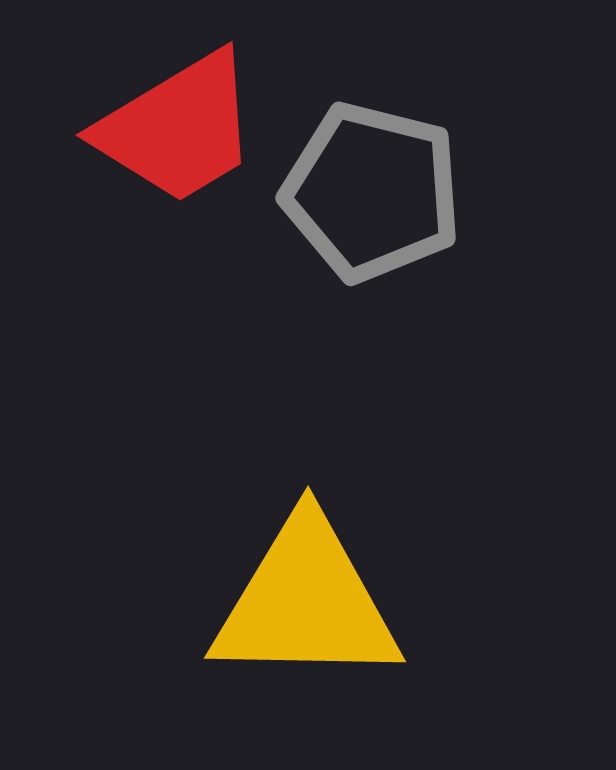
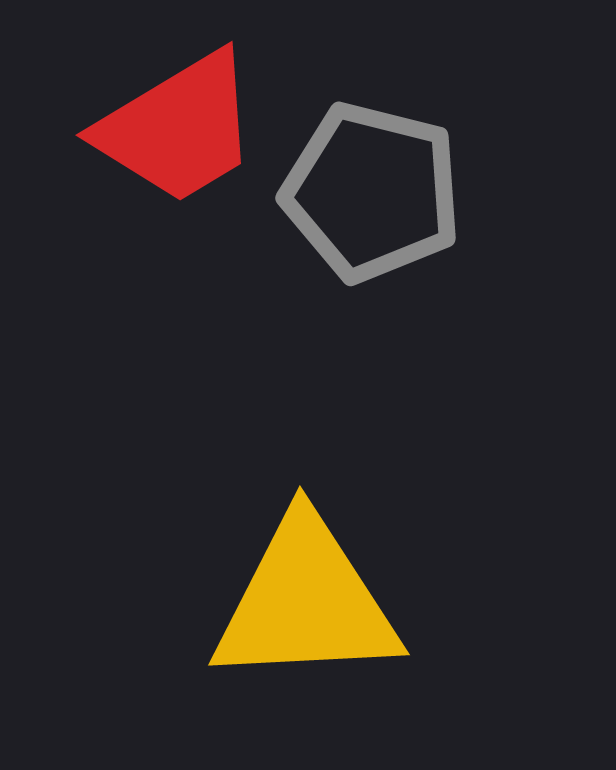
yellow triangle: rotated 4 degrees counterclockwise
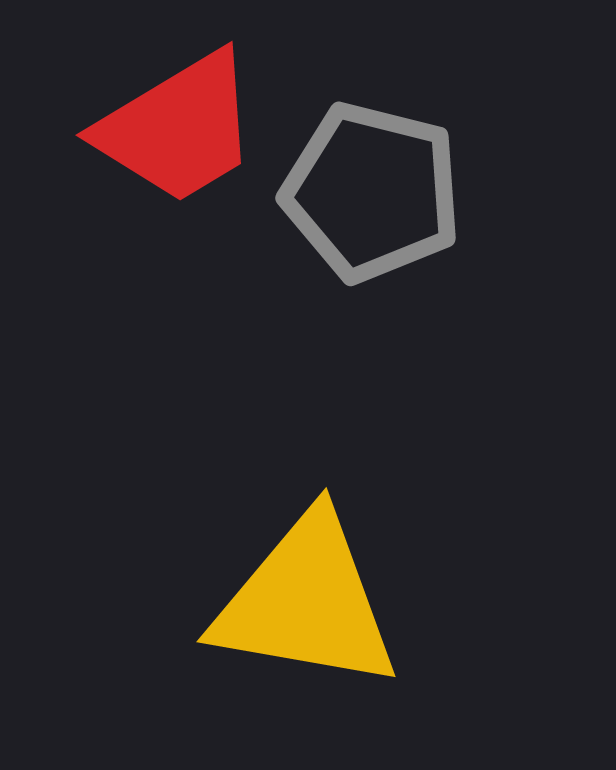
yellow triangle: rotated 13 degrees clockwise
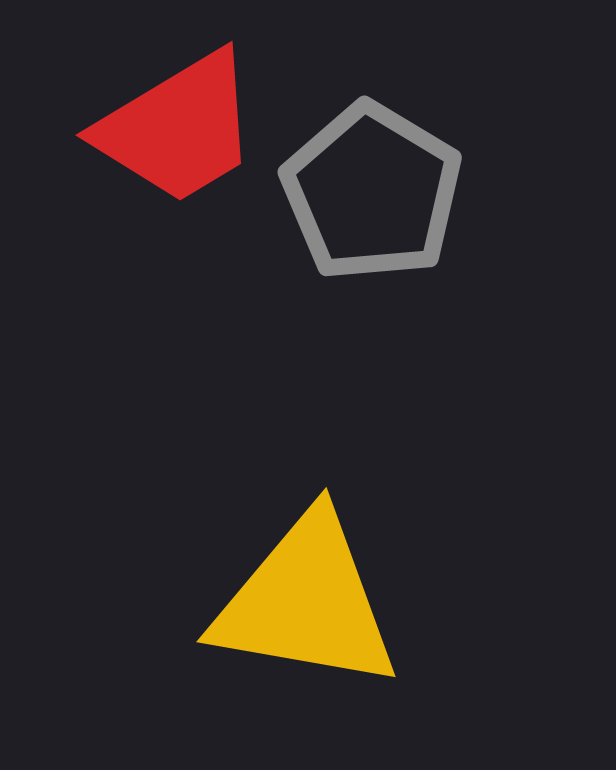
gray pentagon: rotated 17 degrees clockwise
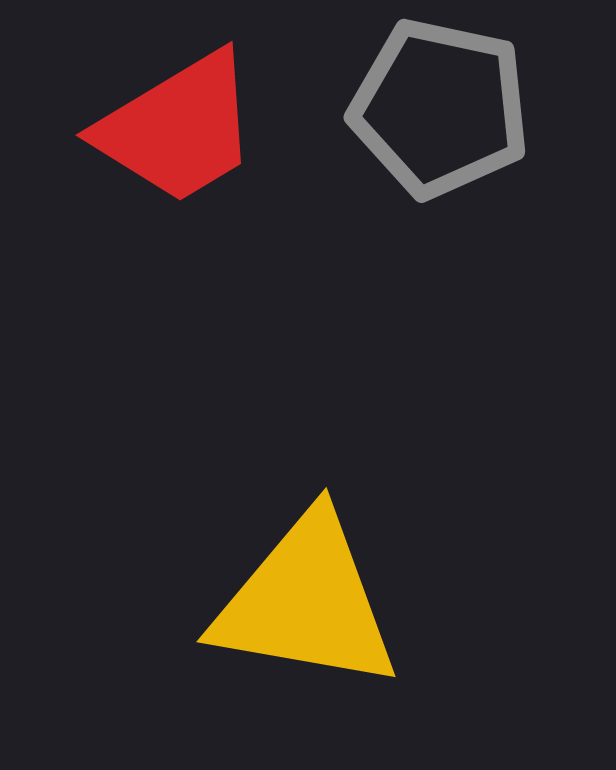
gray pentagon: moved 68 px right, 84 px up; rotated 19 degrees counterclockwise
